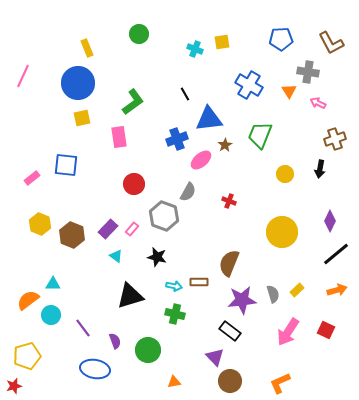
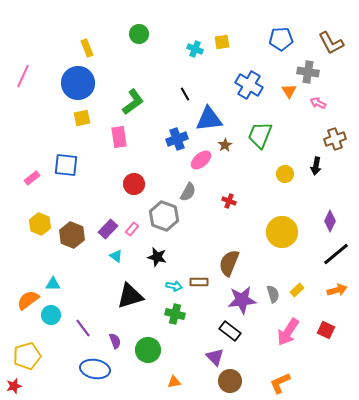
black arrow at (320, 169): moved 4 px left, 3 px up
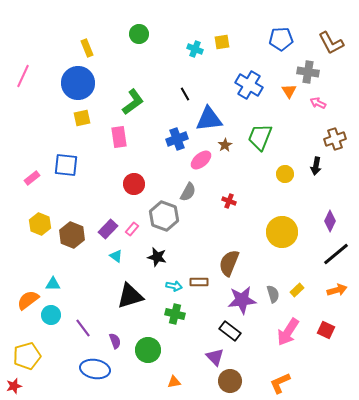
green trapezoid at (260, 135): moved 2 px down
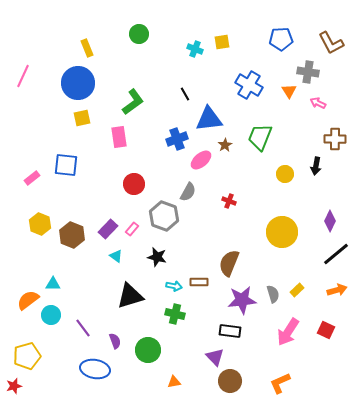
brown cross at (335, 139): rotated 20 degrees clockwise
black rectangle at (230, 331): rotated 30 degrees counterclockwise
